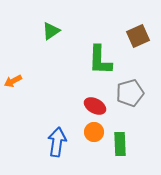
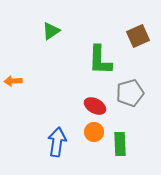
orange arrow: rotated 24 degrees clockwise
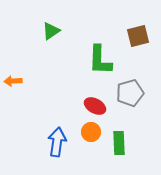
brown square: rotated 10 degrees clockwise
orange circle: moved 3 px left
green rectangle: moved 1 px left, 1 px up
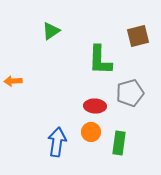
red ellipse: rotated 25 degrees counterclockwise
green rectangle: rotated 10 degrees clockwise
